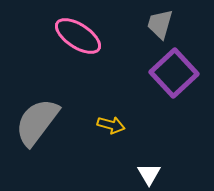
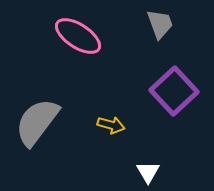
gray trapezoid: rotated 144 degrees clockwise
purple square: moved 18 px down
white triangle: moved 1 px left, 2 px up
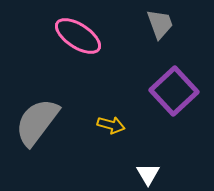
white triangle: moved 2 px down
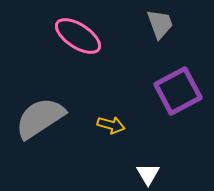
purple square: moved 4 px right; rotated 15 degrees clockwise
gray semicircle: moved 3 px right, 4 px up; rotated 20 degrees clockwise
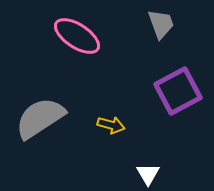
gray trapezoid: moved 1 px right
pink ellipse: moved 1 px left
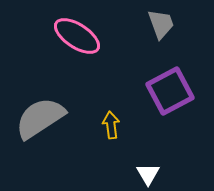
purple square: moved 8 px left
yellow arrow: rotated 112 degrees counterclockwise
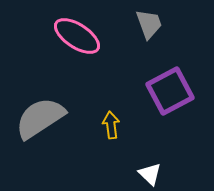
gray trapezoid: moved 12 px left
white triangle: moved 2 px right; rotated 15 degrees counterclockwise
